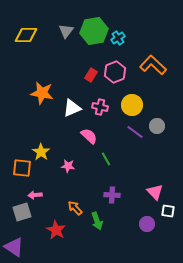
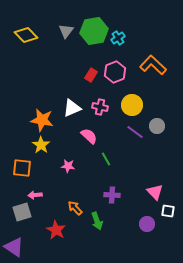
yellow diamond: rotated 45 degrees clockwise
orange star: moved 27 px down
yellow star: moved 7 px up
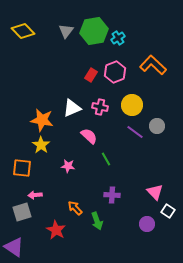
yellow diamond: moved 3 px left, 4 px up
white square: rotated 24 degrees clockwise
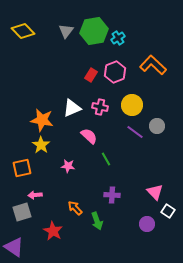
orange square: rotated 18 degrees counterclockwise
red star: moved 3 px left, 1 px down
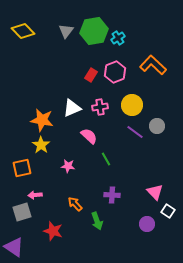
pink cross: rotated 21 degrees counterclockwise
orange arrow: moved 4 px up
red star: rotated 12 degrees counterclockwise
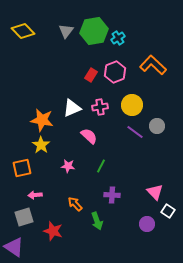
green line: moved 5 px left, 7 px down; rotated 56 degrees clockwise
gray square: moved 2 px right, 5 px down
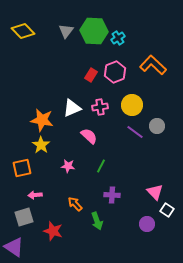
green hexagon: rotated 12 degrees clockwise
white square: moved 1 px left, 1 px up
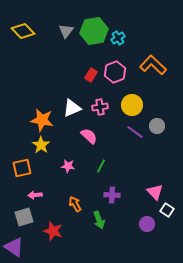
green hexagon: rotated 12 degrees counterclockwise
orange arrow: rotated 14 degrees clockwise
green arrow: moved 2 px right, 1 px up
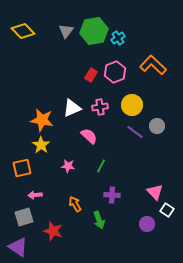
purple triangle: moved 4 px right
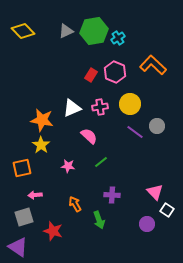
gray triangle: rotated 28 degrees clockwise
pink hexagon: rotated 15 degrees counterclockwise
yellow circle: moved 2 px left, 1 px up
green line: moved 4 px up; rotated 24 degrees clockwise
